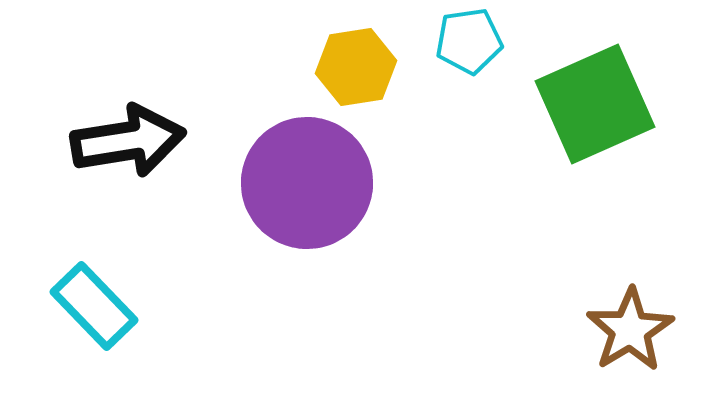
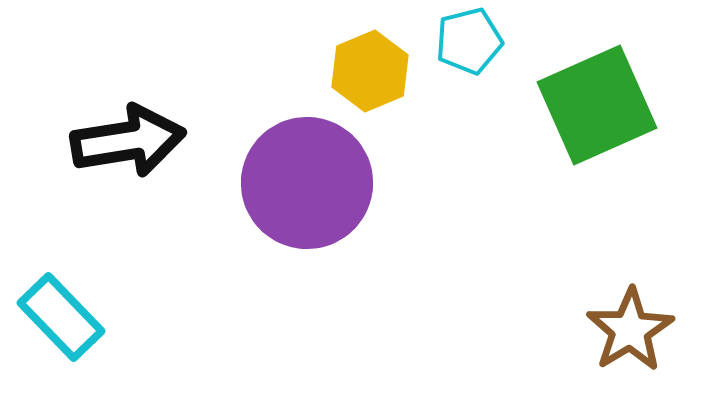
cyan pentagon: rotated 6 degrees counterclockwise
yellow hexagon: moved 14 px right, 4 px down; rotated 14 degrees counterclockwise
green square: moved 2 px right, 1 px down
cyan rectangle: moved 33 px left, 11 px down
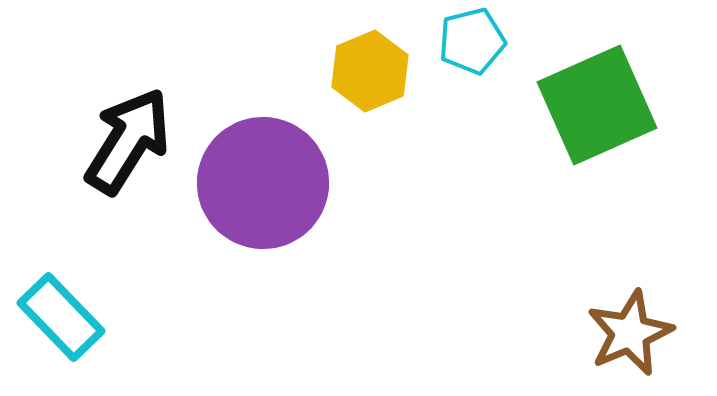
cyan pentagon: moved 3 px right
black arrow: rotated 49 degrees counterclockwise
purple circle: moved 44 px left
brown star: moved 3 px down; rotated 8 degrees clockwise
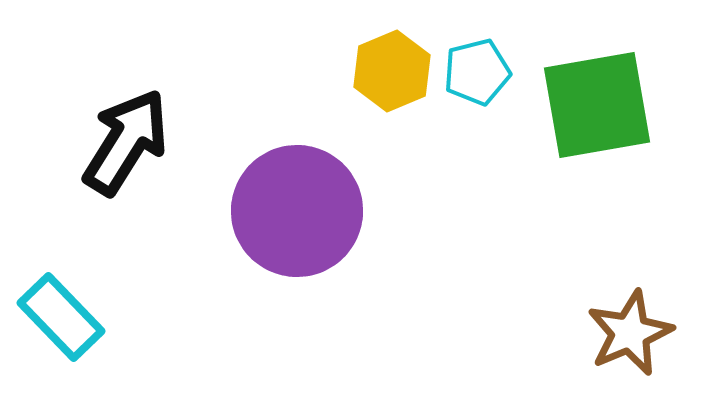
cyan pentagon: moved 5 px right, 31 px down
yellow hexagon: moved 22 px right
green square: rotated 14 degrees clockwise
black arrow: moved 2 px left, 1 px down
purple circle: moved 34 px right, 28 px down
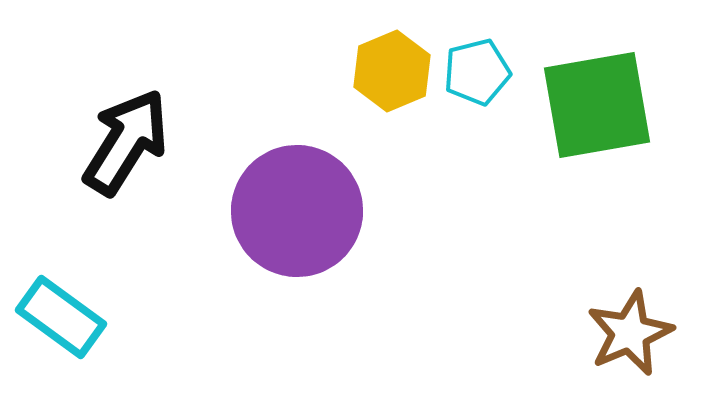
cyan rectangle: rotated 10 degrees counterclockwise
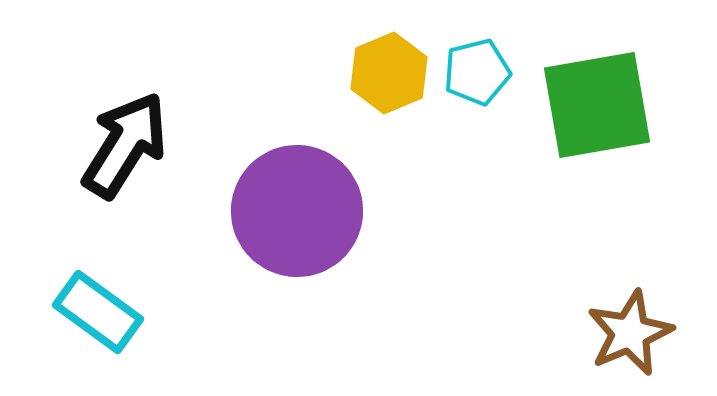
yellow hexagon: moved 3 px left, 2 px down
black arrow: moved 1 px left, 3 px down
cyan rectangle: moved 37 px right, 5 px up
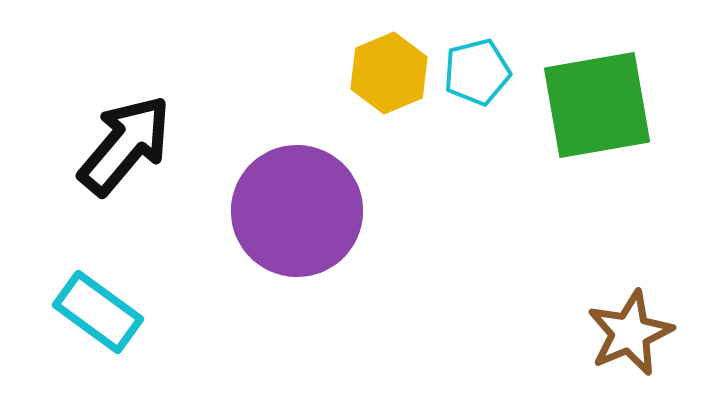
black arrow: rotated 8 degrees clockwise
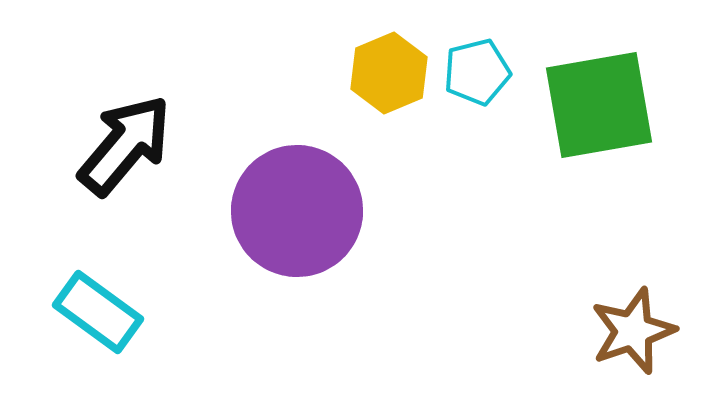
green square: moved 2 px right
brown star: moved 3 px right, 2 px up; rotated 4 degrees clockwise
